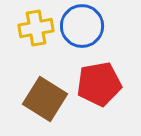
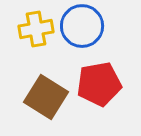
yellow cross: moved 1 px down
brown square: moved 1 px right, 2 px up
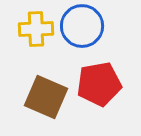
yellow cross: rotated 8 degrees clockwise
brown square: rotated 9 degrees counterclockwise
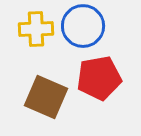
blue circle: moved 1 px right
red pentagon: moved 6 px up
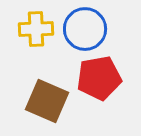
blue circle: moved 2 px right, 3 px down
brown square: moved 1 px right, 4 px down
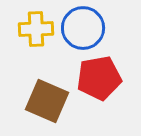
blue circle: moved 2 px left, 1 px up
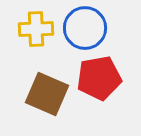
blue circle: moved 2 px right
brown square: moved 7 px up
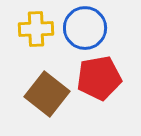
brown square: rotated 15 degrees clockwise
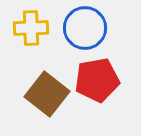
yellow cross: moved 5 px left, 1 px up
red pentagon: moved 2 px left, 2 px down
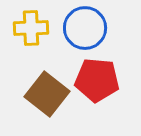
red pentagon: rotated 15 degrees clockwise
